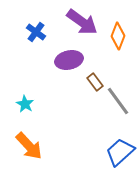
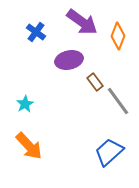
cyan star: rotated 12 degrees clockwise
blue trapezoid: moved 11 px left
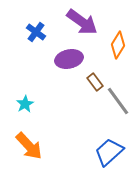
orange diamond: moved 9 px down; rotated 12 degrees clockwise
purple ellipse: moved 1 px up
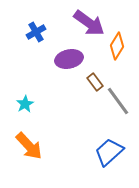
purple arrow: moved 7 px right, 1 px down
blue cross: rotated 24 degrees clockwise
orange diamond: moved 1 px left, 1 px down
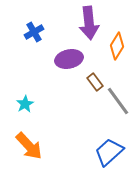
purple arrow: rotated 48 degrees clockwise
blue cross: moved 2 px left
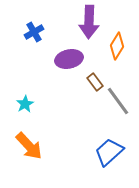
purple arrow: moved 1 px up; rotated 8 degrees clockwise
